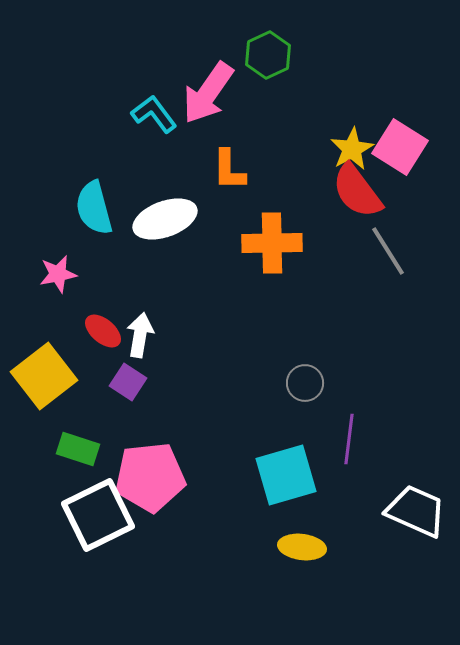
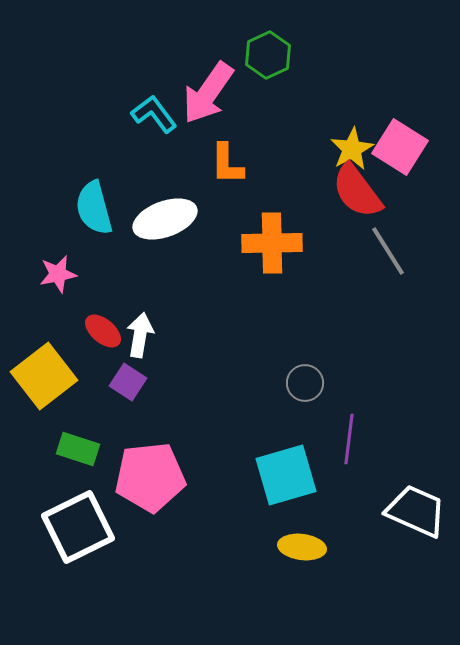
orange L-shape: moved 2 px left, 6 px up
white square: moved 20 px left, 12 px down
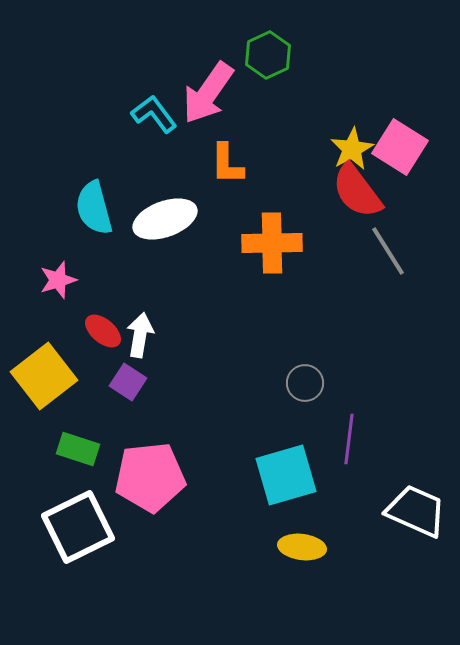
pink star: moved 6 px down; rotated 6 degrees counterclockwise
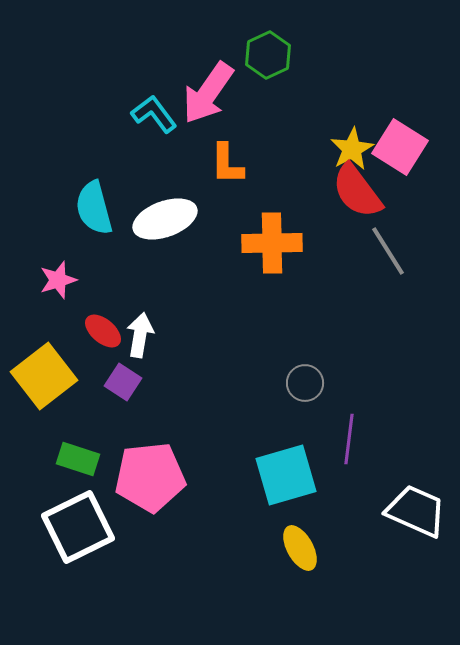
purple square: moved 5 px left
green rectangle: moved 10 px down
yellow ellipse: moved 2 px left, 1 px down; rotated 54 degrees clockwise
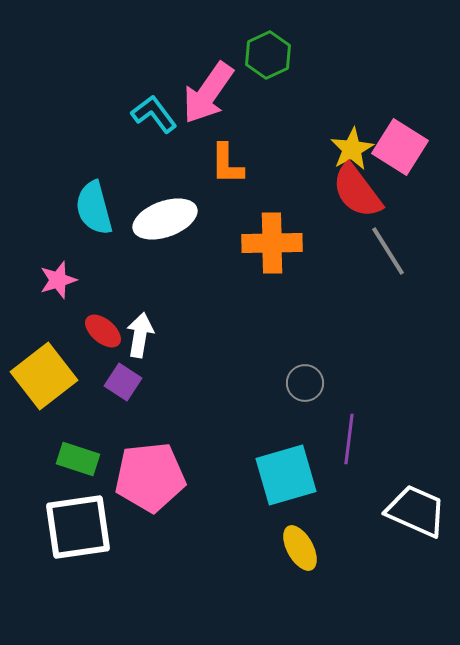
white square: rotated 18 degrees clockwise
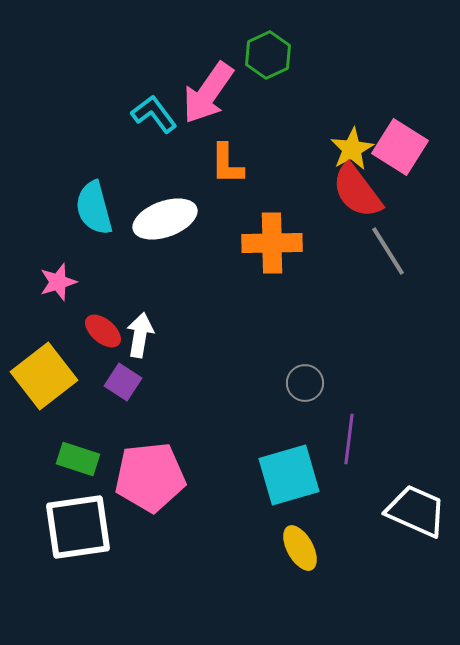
pink star: moved 2 px down
cyan square: moved 3 px right
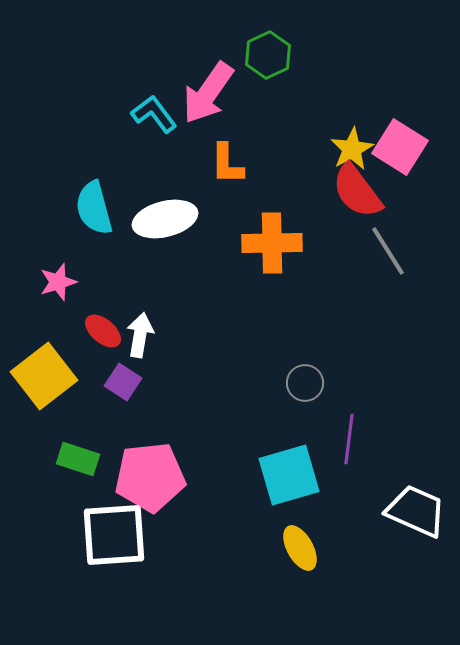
white ellipse: rotated 6 degrees clockwise
white square: moved 36 px right, 8 px down; rotated 4 degrees clockwise
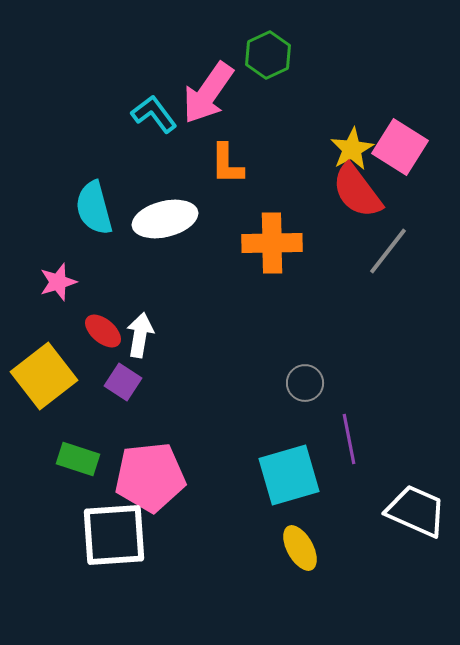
gray line: rotated 70 degrees clockwise
purple line: rotated 18 degrees counterclockwise
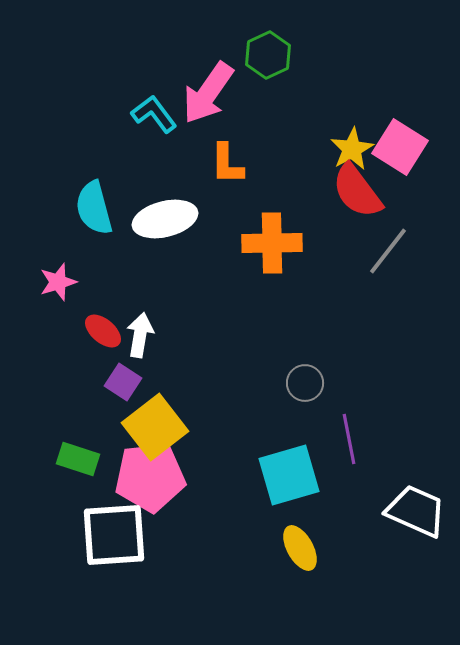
yellow square: moved 111 px right, 51 px down
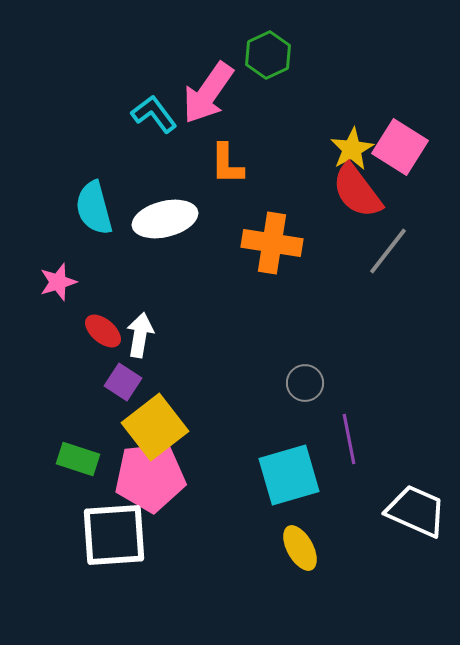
orange cross: rotated 10 degrees clockwise
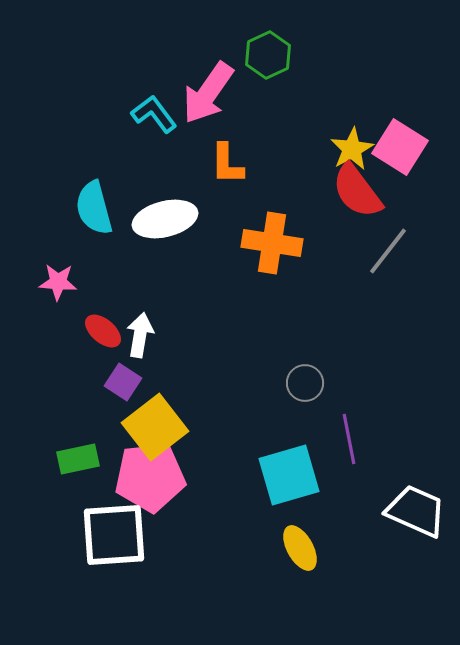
pink star: rotated 21 degrees clockwise
green rectangle: rotated 30 degrees counterclockwise
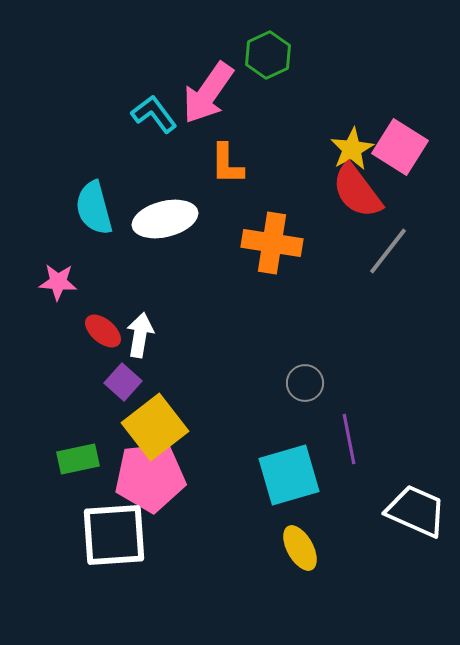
purple square: rotated 9 degrees clockwise
